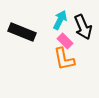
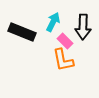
cyan arrow: moved 7 px left, 2 px down
black arrow: rotated 25 degrees clockwise
orange L-shape: moved 1 px left, 1 px down
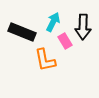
pink rectangle: rotated 14 degrees clockwise
orange L-shape: moved 18 px left
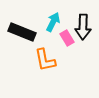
pink rectangle: moved 2 px right, 3 px up
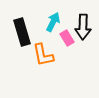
black rectangle: rotated 52 degrees clockwise
orange L-shape: moved 2 px left, 5 px up
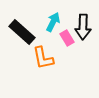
black rectangle: rotated 32 degrees counterclockwise
orange L-shape: moved 3 px down
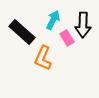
cyan arrow: moved 2 px up
black arrow: moved 2 px up
orange L-shape: rotated 35 degrees clockwise
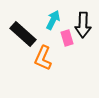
black rectangle: moved 1 px right, 2 px down
pink rectangle: rotated 14 degrees clockwise
